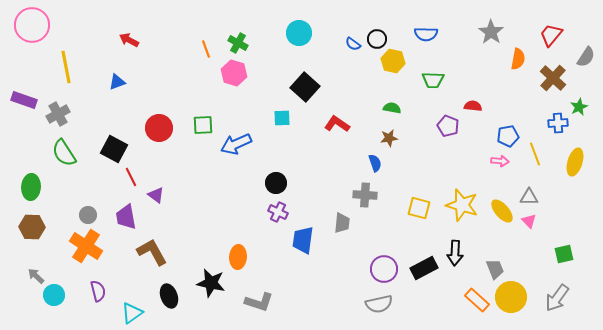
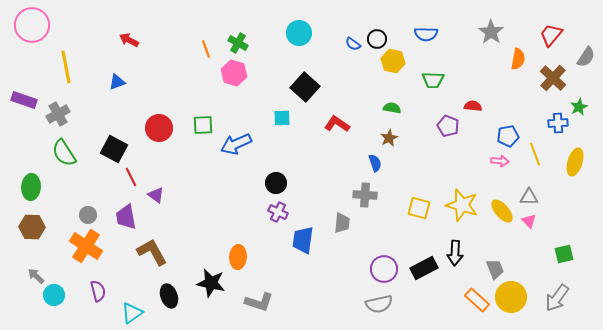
brown star at (389, 138): rotated 18 degrees counterclockwise
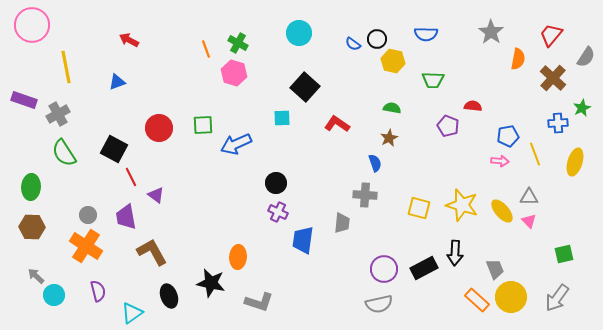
green star at (579, 107): moved 3 px right, 1 px down
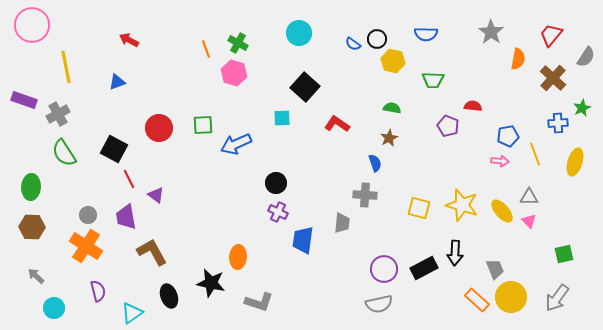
red line at (131, 177): moved 2 px left, 2 px down
cyan circle at (54, 295): moved 13 px down
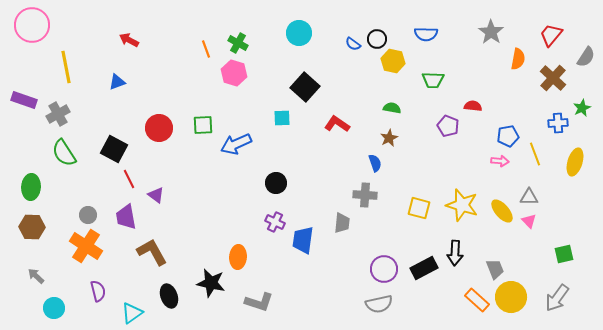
purple cross at (278, 212): moved 3 px left, 10 px down
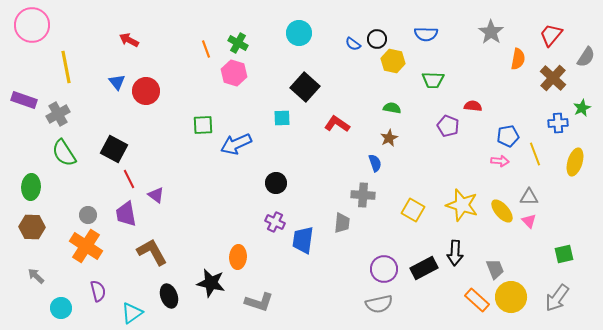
blue triangle at (117, 82): rotated 48 degrees counterclockwise
red circle at (159, 128): moved 13 px left, 37 px up
gray cross at (365, 195): moved 2 px left
yellow square at (419, 208): moved 6 px left, 2 px down; rotated 15 degrees clockwise
purple trapezoid at (126, 217): moved 3 px up
cyan circle at (54, 308): moved 7 px right
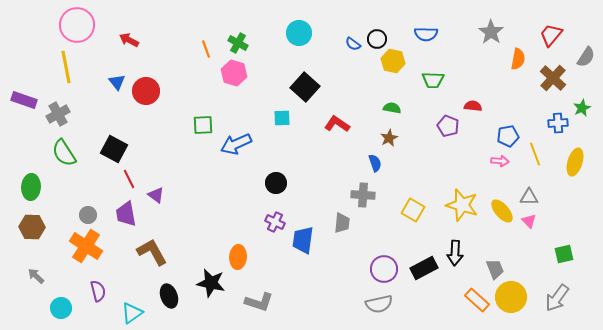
pink circle at (32, 25): moved 45 px right
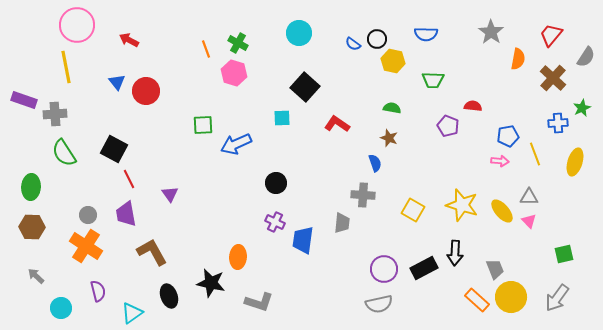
gray cross at (58, 114): moved 3 px left; rotated 25 degrees clockwise
brown star at (389, 138): rotated 24 degrees counterclockwise
purple triangle at (156, 195): moved 14 px right, 1 px up; rotated 18 degrees clockwise
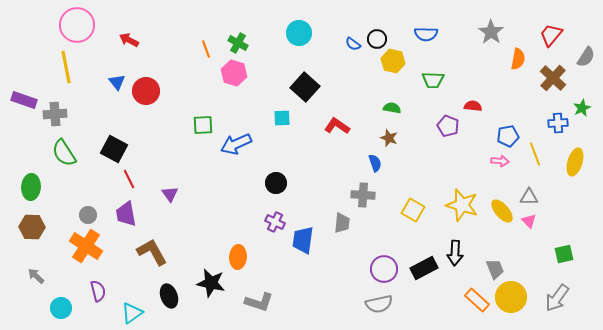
red L-shape at (337, 124): moved 2 px down
